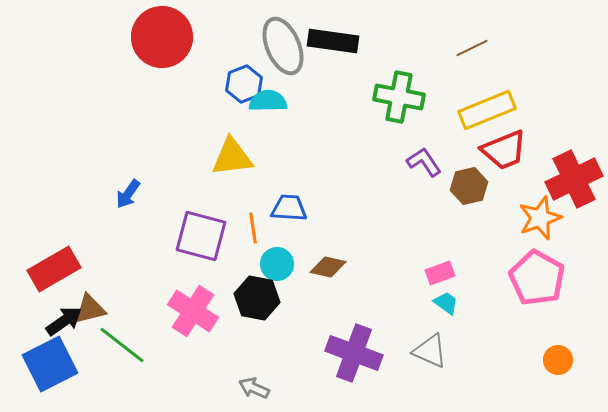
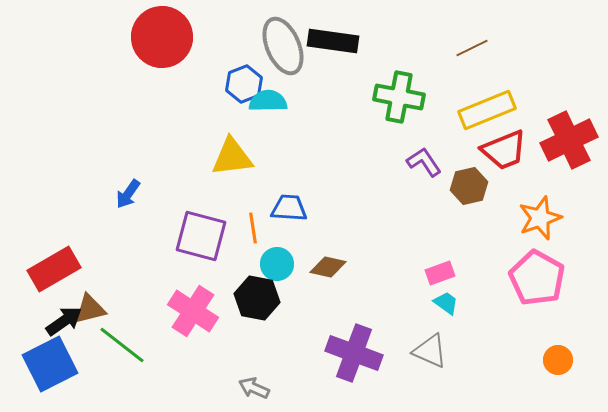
red cross: moved 5 px left, 39 px up
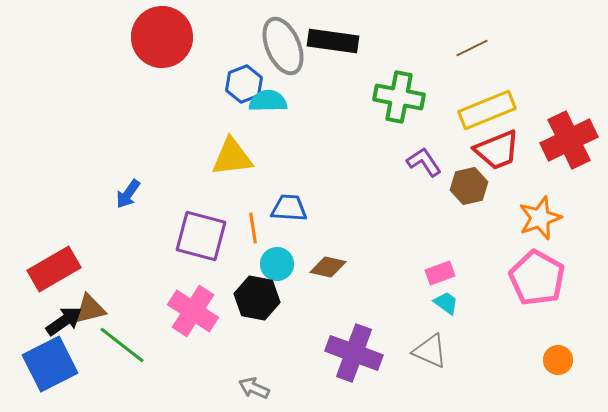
red trapezoid: moved 7 px left
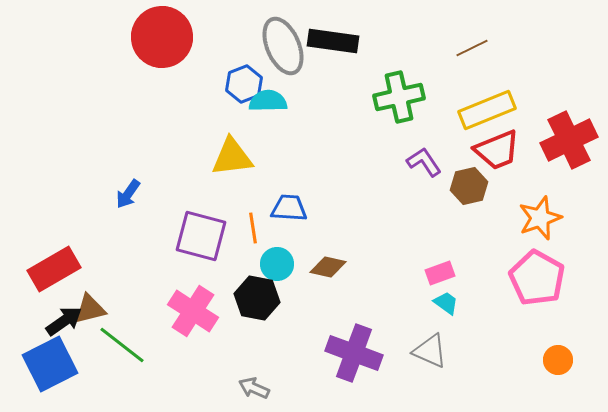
green cross: rotated 24 degrees counterclockwise
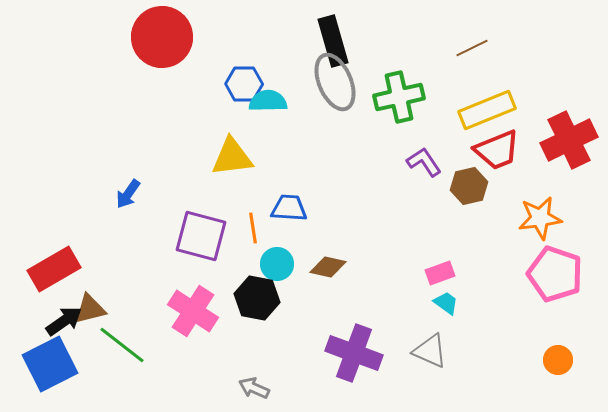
black rectangle: rotated 66 degrees clockwise
gray ellipse: moved 52 px right, 36 px down
blue hexagon: rotated 21 degrees clockwise
orange star: rotated 12 degrees clockwise
pink pentagon: moved 18 px right, 4 px up; rotated 10 degrees counterclockwise
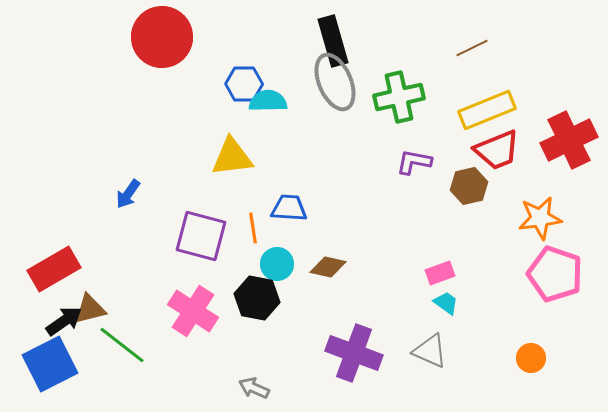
purple L-shape: moved 10 px left; rotated 45 degrees counterclockwise
orange circle: moved 27 px left, 2 px up
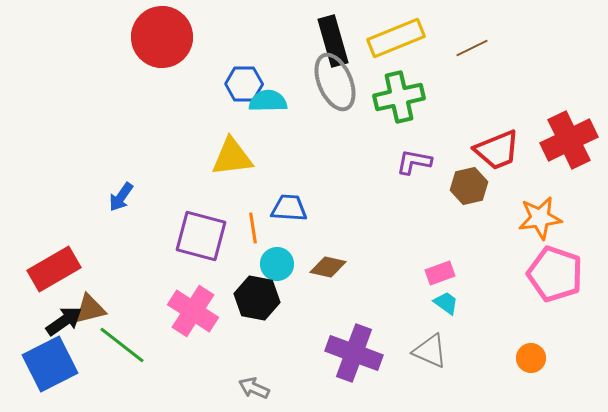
yellow rectangle: moved 91 px left, 72 px up
blue arrow: moved 7 px left, 3 px down
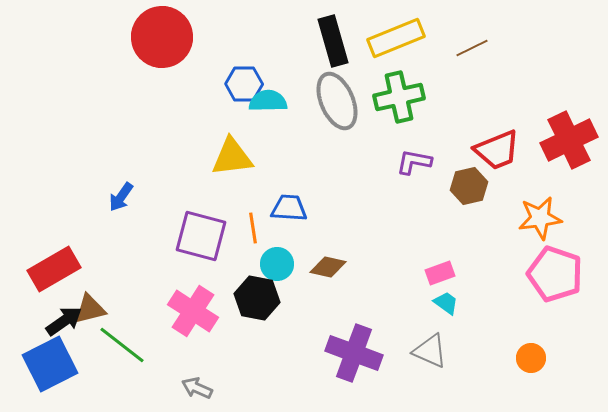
gray ellipse: moved 2 px right, 19 px down
gray arrow: moved 57 px left
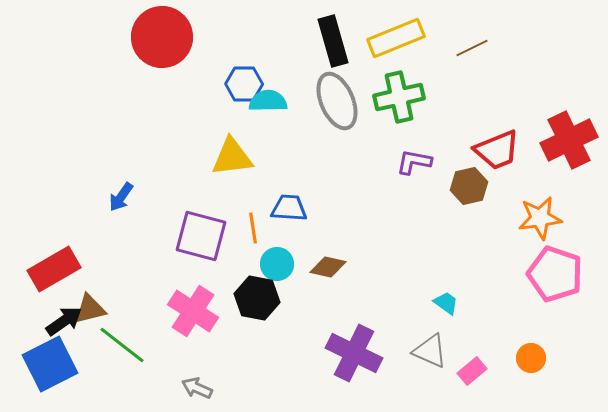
pink rectangle: moved 32 px right, 98 px down; rotated 20 degrees counterclockwise
purple cross: rotated 6 degrees clockwise
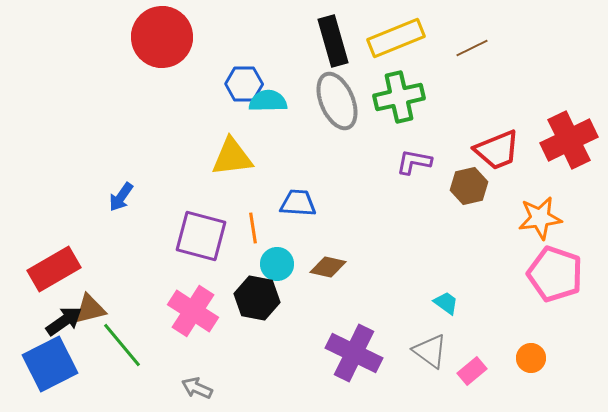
blue trapezoid: moved 9 px right, 5 px up
green line: rotated 12 degrees clockwise
gray triangle: rotated 12 degrees clockwise
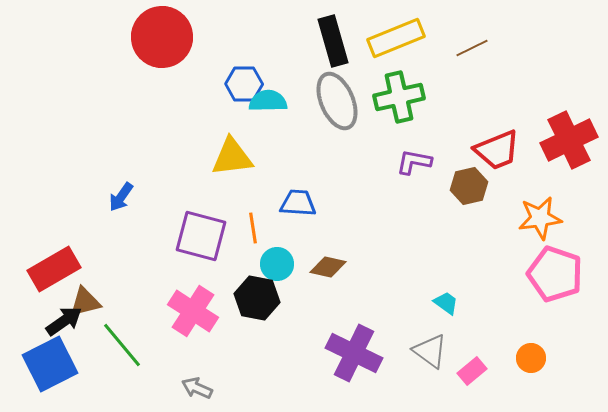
brown triangle: moved 5 px left, 7 px up
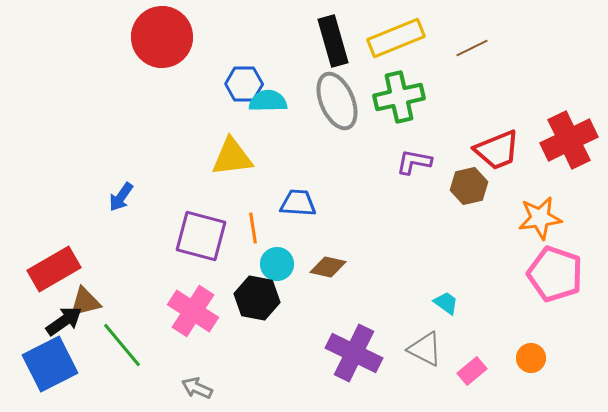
gray triangle: moved 5 px left, 2 px up; rotated 9 degrees counterclockwise
